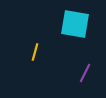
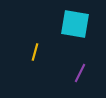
purple line: moved 5 px left
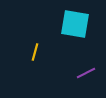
purple line: moved 6 px right; rotated 36 degrees clockwise
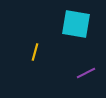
cyan square: moved 1 px right
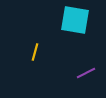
cyan square: moved 1 px left, 4 px up
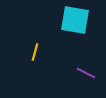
purple line: rotated 54 degrees clockwise
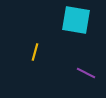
cyan square: moved 1 px right
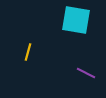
yellow line: moved 7 px left
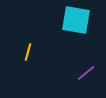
purple line: rotated 66 degrees counterclockwise
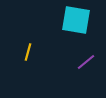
purple line: moved 11 px up
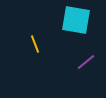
yellow line: moved 7 px right, 8 px up; rotated 36 degrees counterclockwise
